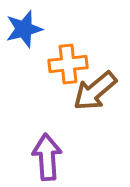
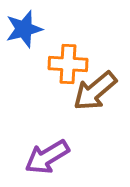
orange cross: rotated 9 degrees clockwise
purple arrow: rotated 117 degrees counterclockwise
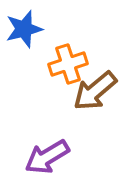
orange cross: rotated 21 degrees counterclockwise
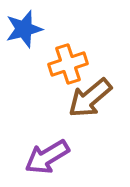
brown arrow: moved 5 px left, 7 px down
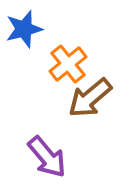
orange cross: rotated 21 degrees counterclockwise
purple arrow: rotated 99 degrees counterclockwise
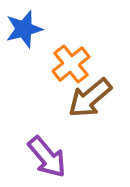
orange cross: moved 3 px right
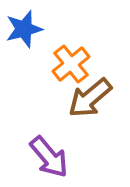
purple arrow: moved 2 px right
